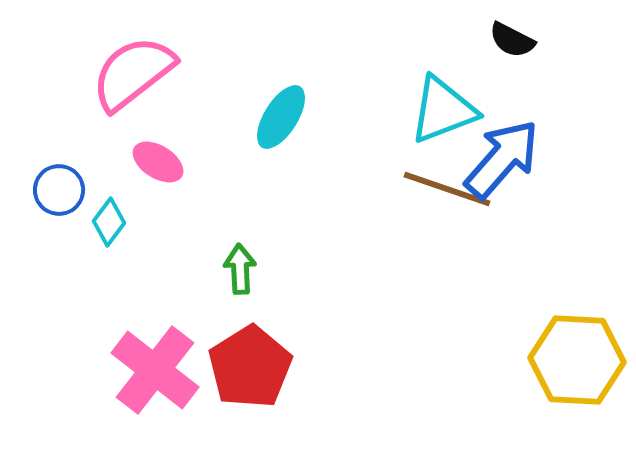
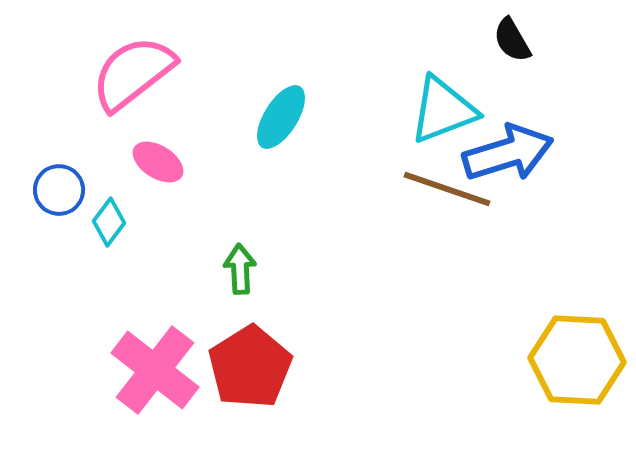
black semicircle: rotated 33 degrees clockwise
blue arrow: moved 6 px right, 6 px up; rotated 32 degrees clockwise
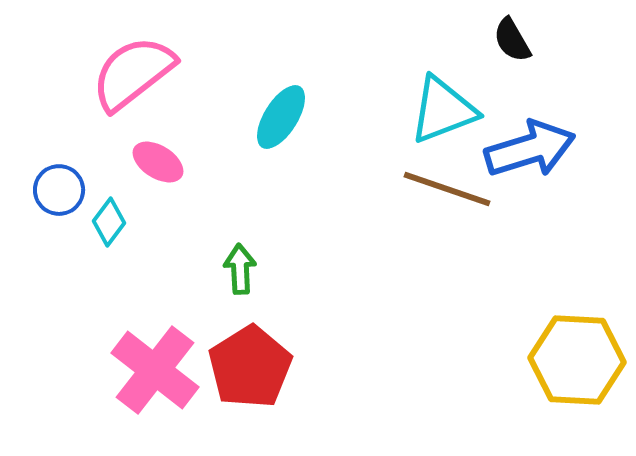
blue arrow: moved 22 px right, 4 px up
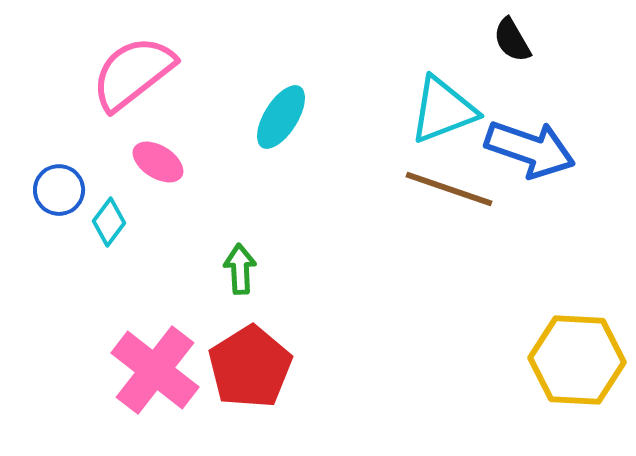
blue arrow: rotated 36 degrees clockwise
brown line: moved 2 px right
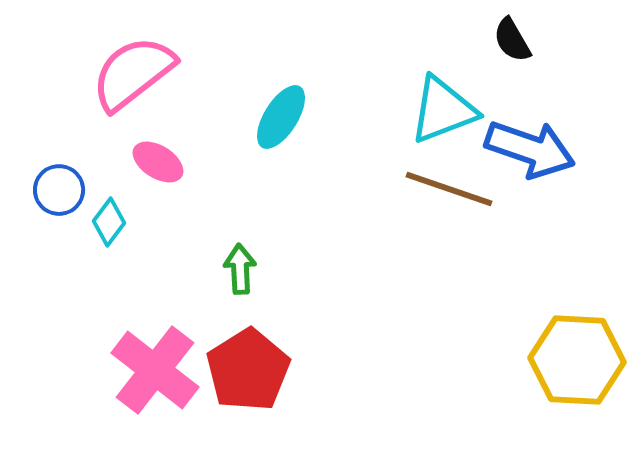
red pentagon: moved 2 px left, 3 px down
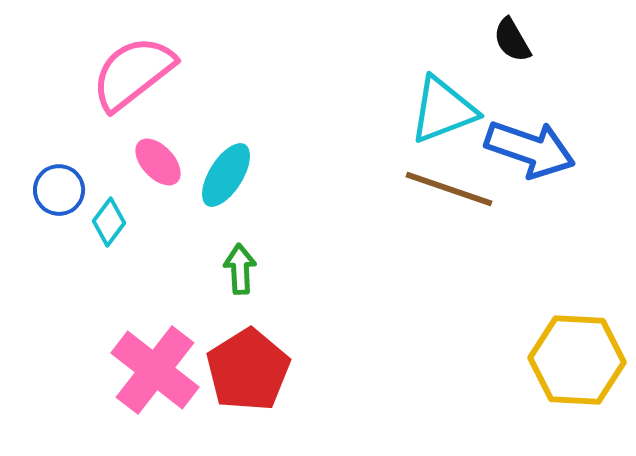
cyan ellipse: moved 55 px left, 58 px down
pink ellipse: rotated 15 degrees clockwise
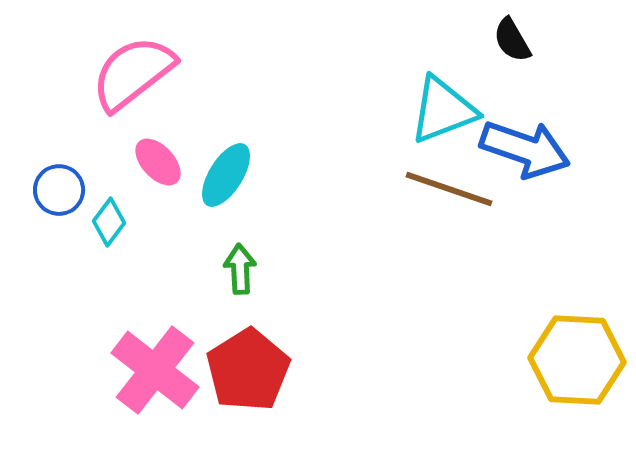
blue arrow: moved 5 px left
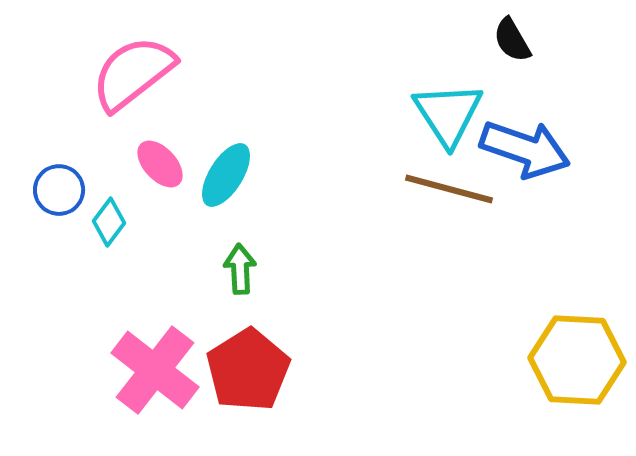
cyan triangle: moved 5 px right, 4 px down; rotated 42 degrees counterclockwise
pink ellipse: moved 2 px right, 2 px down
brown line: rotated 4 degrees counterclockwise
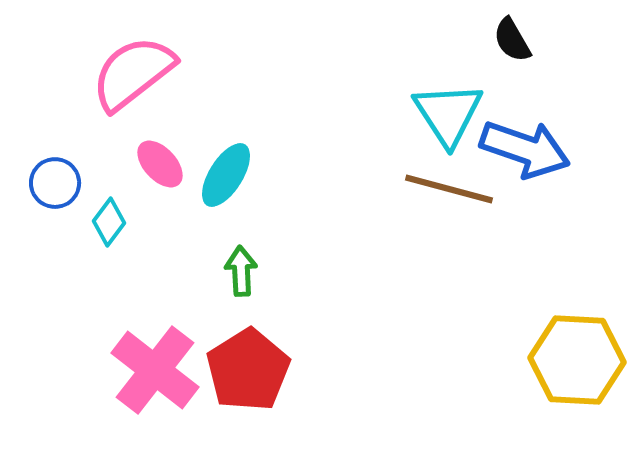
blue circle: moved 4 px left, 7 px up
green arrow: moved 1 px right, 2 px down
